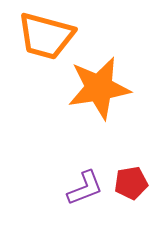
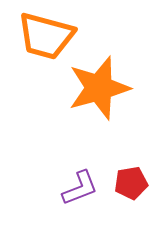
orange star: rotated 6 degrees counterclockwise
purple L-shape: moved 5 px left
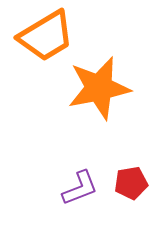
orange trapezoid: rotated 46 degrees counterclockwise
orange star: rotated 4 degrees clockwise
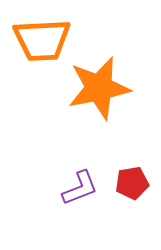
orange trapezoid: moved 4 px left, 4 px down; rotated 28 degrees clockwise
red pentagon: moved 1 px right
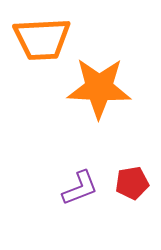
orange trapezoid: moved 1 px up
orange star: rotated 14 degrees clockwise
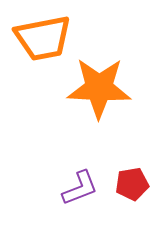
orange trapezoid: moved 1 px right, 1 px up; rotated 8 degrees counterclockwise
red pentagon: moved 1 px down
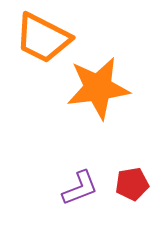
orange trapezoid: rotated 38 degrees clockwise
orange star: moved 1 px left; rotated 10 degrees counterclockwise
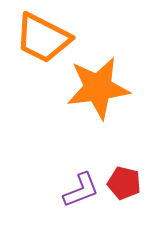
red pentagon: moved 8 px left, 1 px up; rotated 24 degrees clockwise
purple L-shape: moved 1 px right, 2 px down
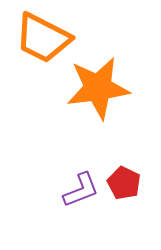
red pentagon: rotated 12 degrees clockwise
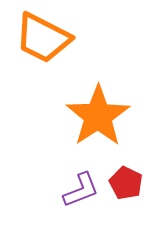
orange star: moved 28 px down; rotated 26 degrees counterclockwise
red pentagon: moved 2 px right
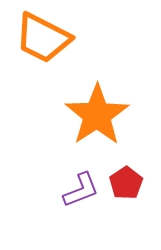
orange star: moved 1 px left, 1 px up
red pentagon: rotated 12 degrees clockwise
